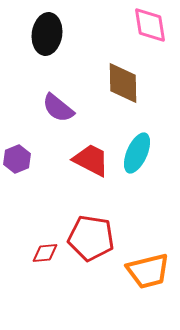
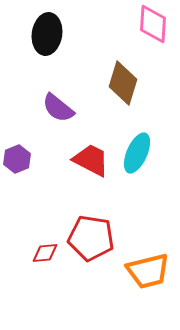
pink diamond: moved 3 px right, 1 px up; rotated 12 degrees clockwise
brown diamond: rotated 18 degrees clockwise
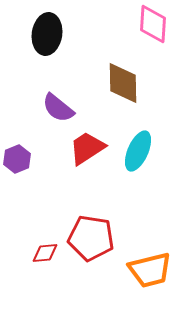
brown diamond: rotated 18 degrees counterclockwise
cyan ellipse: moved 1 px right, 2 px up
red trapezoid: moved 4 px left, 12 px up; rotated 60 degrees counterclockwise
orange trapezoid: moved 2 px right, 1 px up
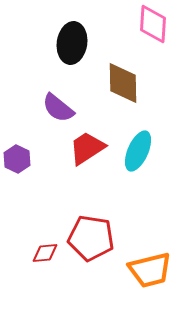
black ellipse: moved 25 px right, 9 px down
purple hexagon: rotated 12 degrees counterclockwise
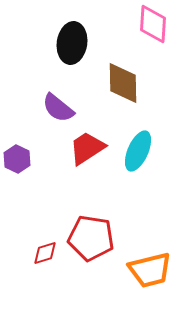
red diamond: rotated 12 degrees counterclockwise
